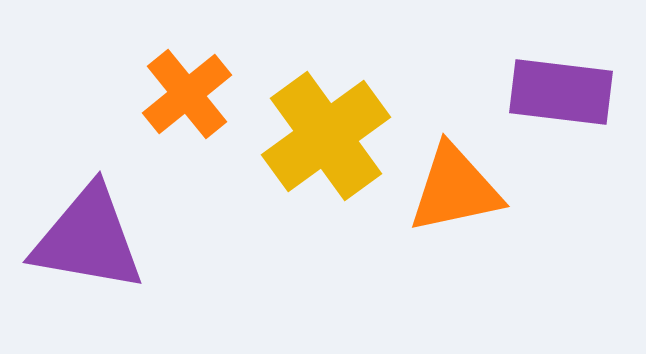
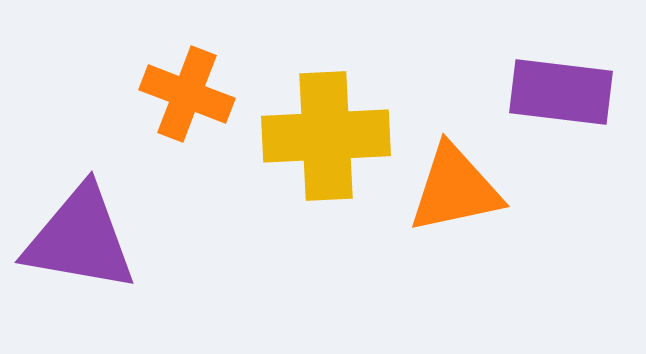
orange cross: rotated 30 degrees counterclockwise
yellow cross: rotated 33 degrees clockwise
purple triangle: moved 8 px left
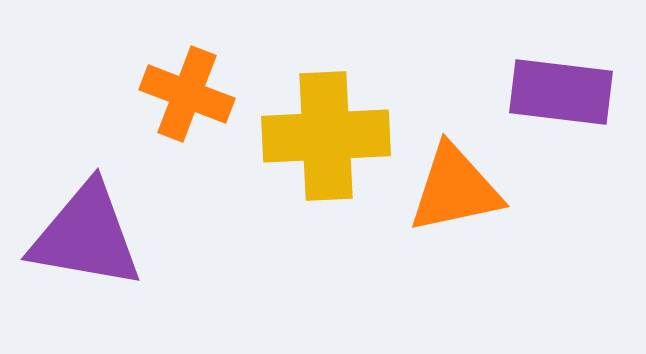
purple triangle: moved 6 px right, 3 px up
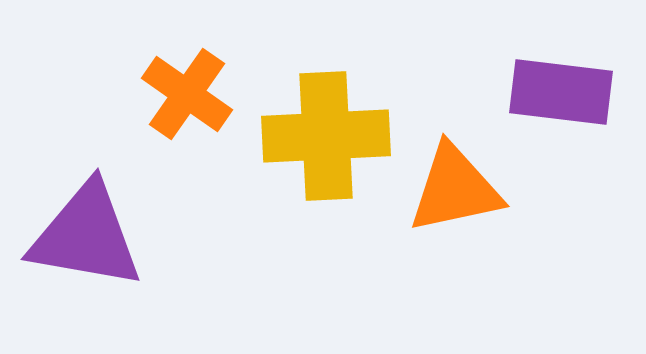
orange cross: rotated 14 degrees clockwise
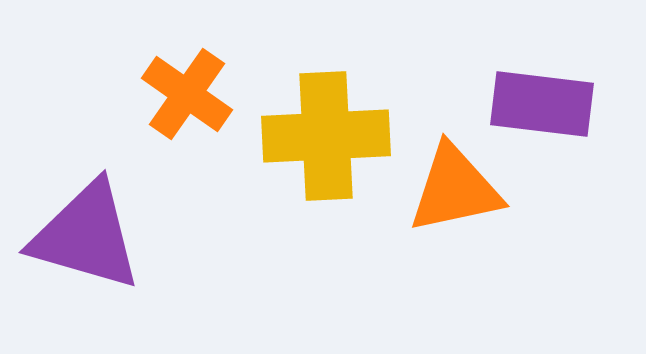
purple rectangle: moved 19 px left, 12 px down
purple triangle: rotated 6 degrees clockwise
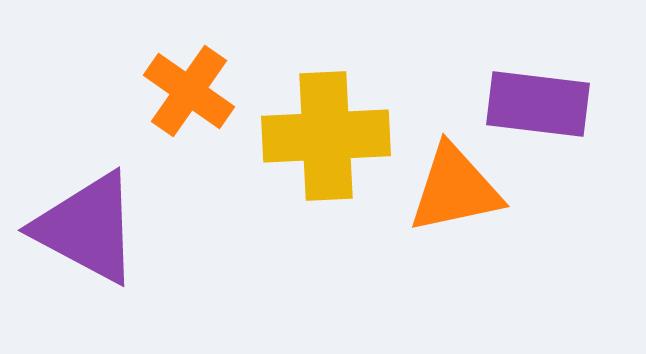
orange cross: moved 2 px right, 3 px up
purple rectangle: moved 4 px left
purple triangle: moved 1 px right, 8 px up; rotated 12 degrees clockwise
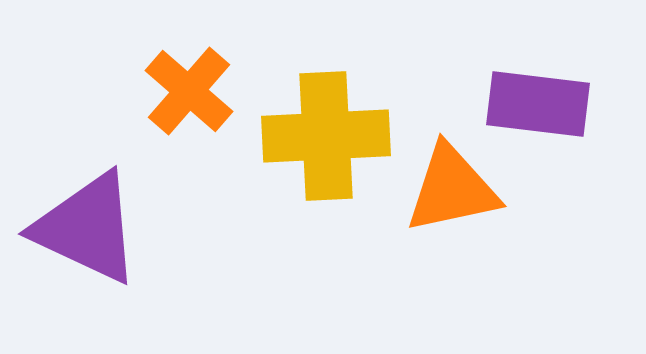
orange cross: rotated 6 degrees clockwise
orange triangle: moved 3 px left
purple triangle: rotated 3 degrees counterclockwise
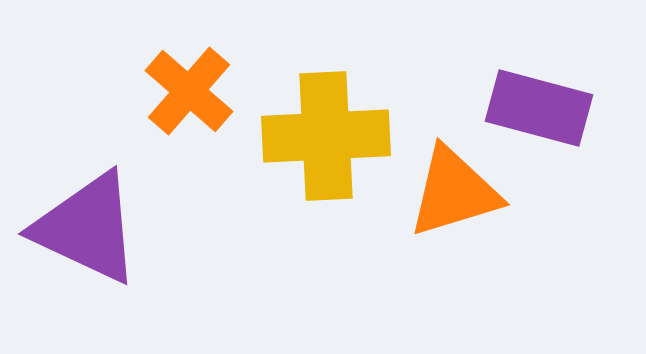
purple rectangle: moved 1 px right, 4 px down; rotated 8 degrees clockwise
orange triangle: moved 2 px right, 3 px down; rotated 5 degrees counterclockwise
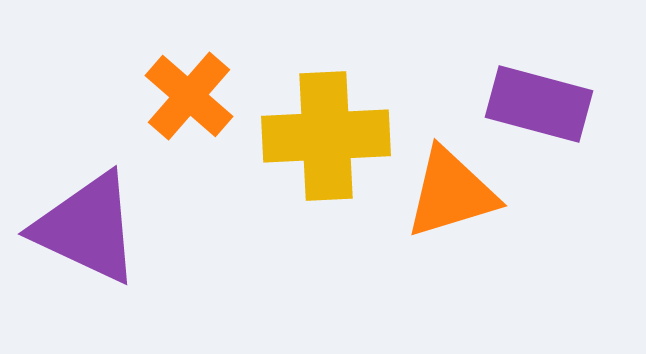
orange cross: moved 5 px down
purple rectangle: moved 4 px up
orange triangle: moved 3 px left, 1 px down
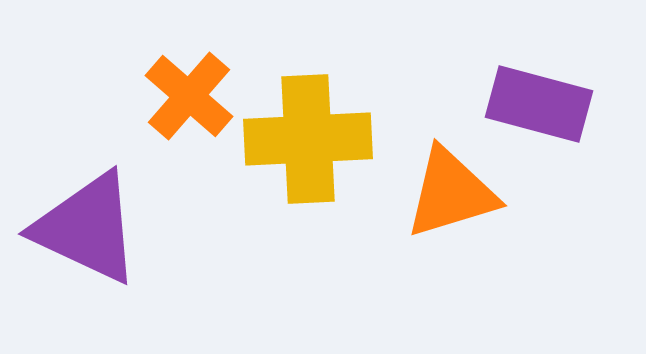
yellow cross: moved 18 px left, 3 px down
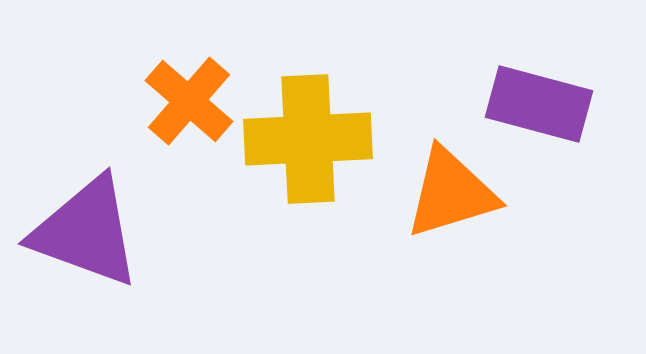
orange cross: moved 5 px down
purple triangle: moved 1 px left, 4 px down; rotated 5 degrees counterclockwise
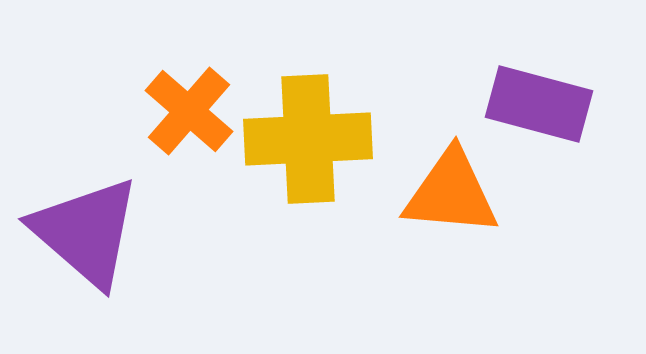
orange cross: moved 10 px down
orange triangle: rotated 22 degrees clockwise
purple triangle: rotated 21 degrees clockwise
